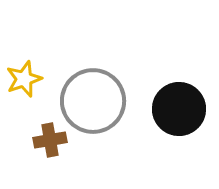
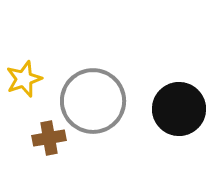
brown cross: moved 1 px left, 2 px up
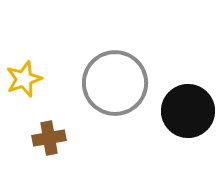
gray circle: moved 22 px right, 18 px up
black circle: moved 9 px right, 2 px down
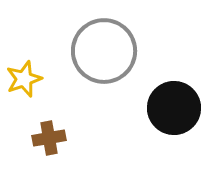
gray circle: moved 11 px left, 32 px up
black circle: moved 14 px left, 3 px up
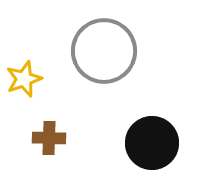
black circle: moved 22 px left, 35 px down
brown cross: rotated 12 degrees clockwise
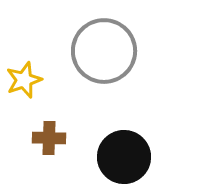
yellow star: moved 1 px down
black circle: moved 28 px left, 14 px down
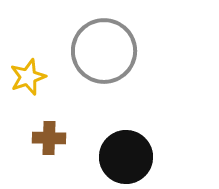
yellow star: moved 4 px right, 3 px up
black circle: moved 2 px right
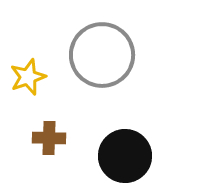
gray circle: moved 2 px left, 4 px down
black circle: moved 1 px left, 1 px up
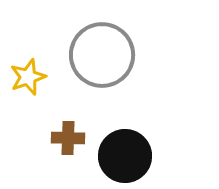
brown cross: moved 19 px right
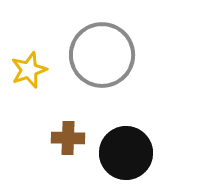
yellow star: moved 1 px right, 7 px up
black circle: moved 1 px right, 3 px up
